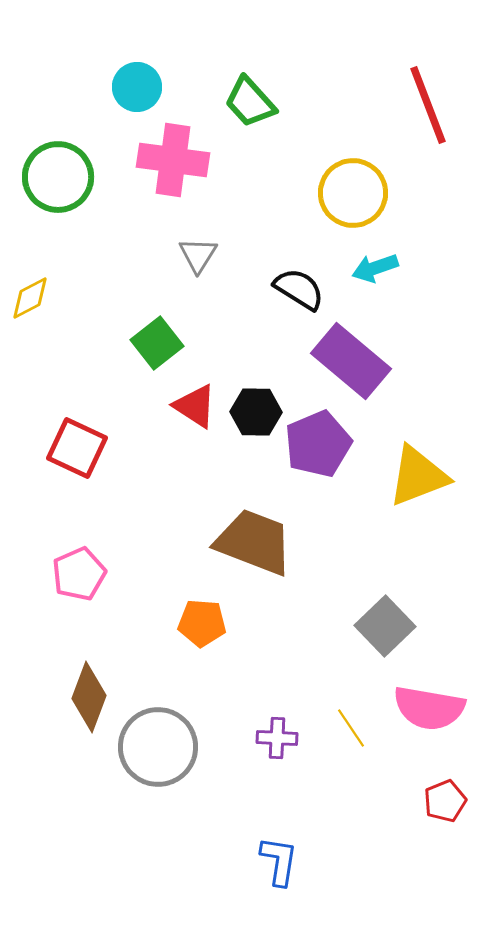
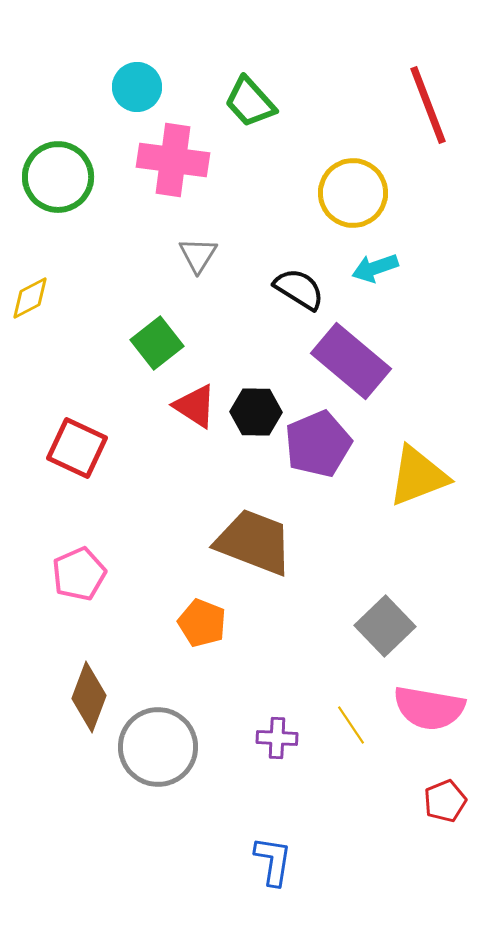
orange pentagon: rotated 18 degrees clockwise
yellow line: moved 3 px up
blue L-shape: moved 6 px left
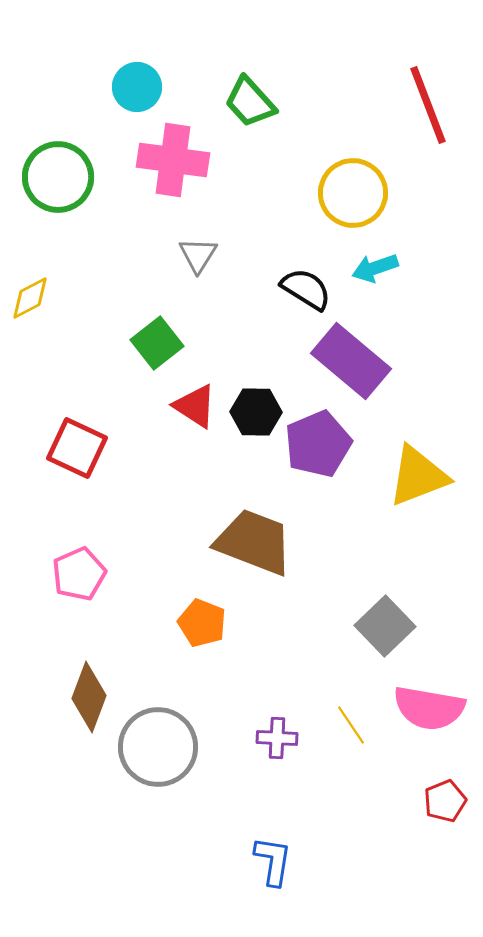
black semicircle: moved 7 px right
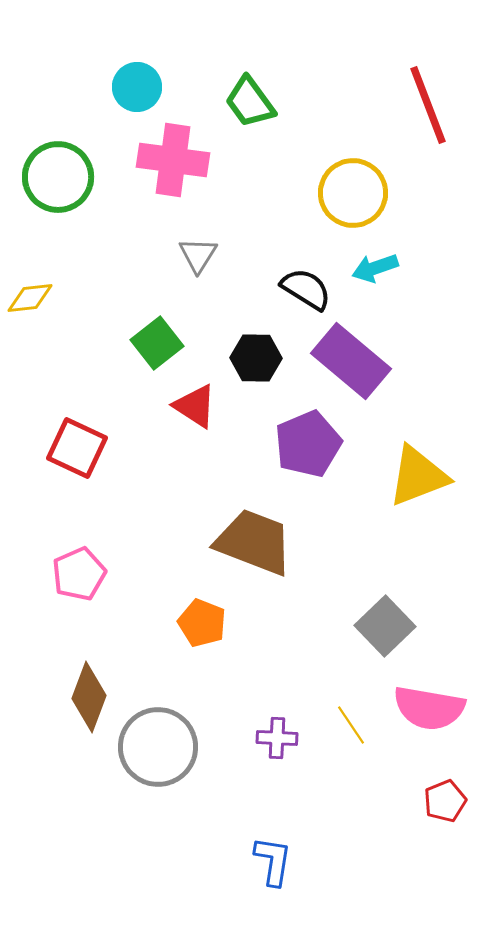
green trapezoid: rotated 6 degrees clockwise
yellow diamond: rotated 21 degrees clockwise
black hexagon: moved 54 px up
purple pentagon: moved 10 px left
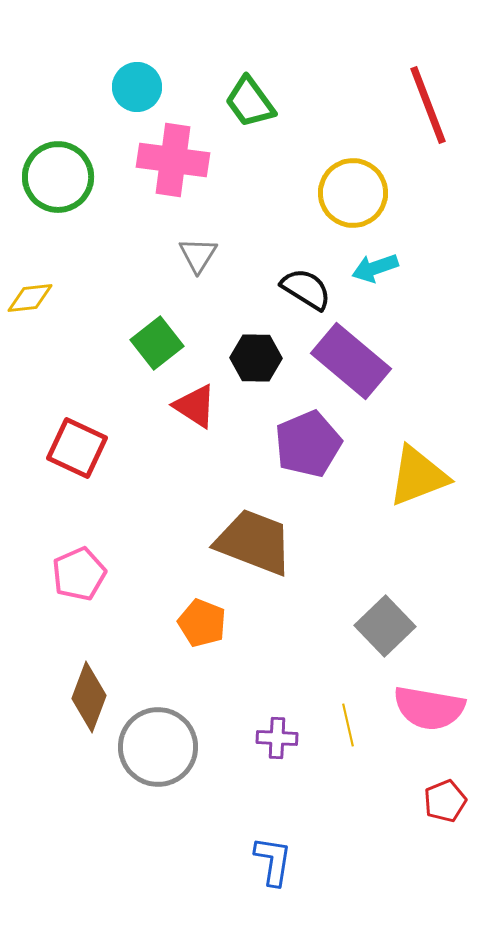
yellow line: moved 3 px left; rotated 21 degrees clockwise
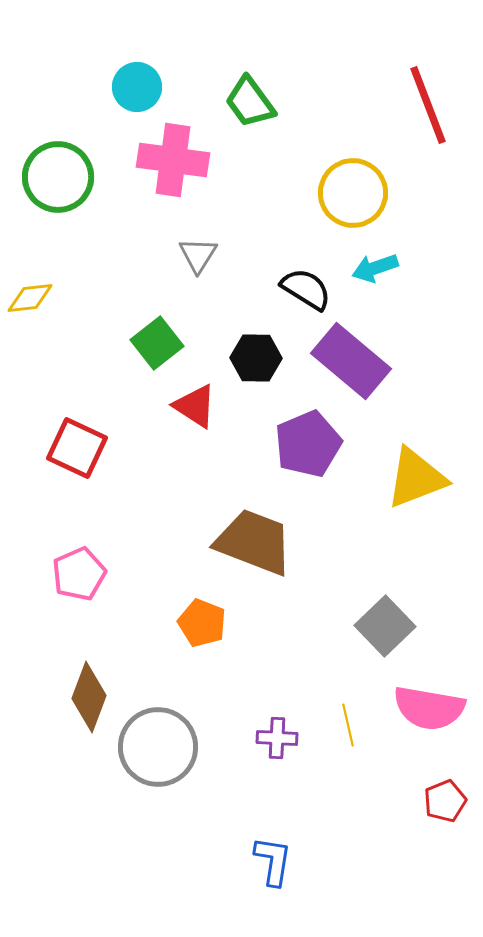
yellow triangle: moved 2 px left, 2 px down
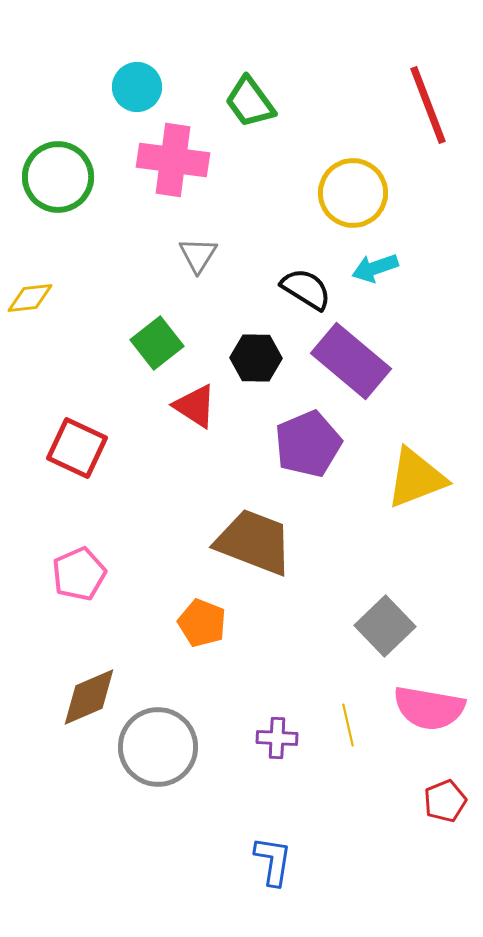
brown diamond: rotated 46 degrees clockwise
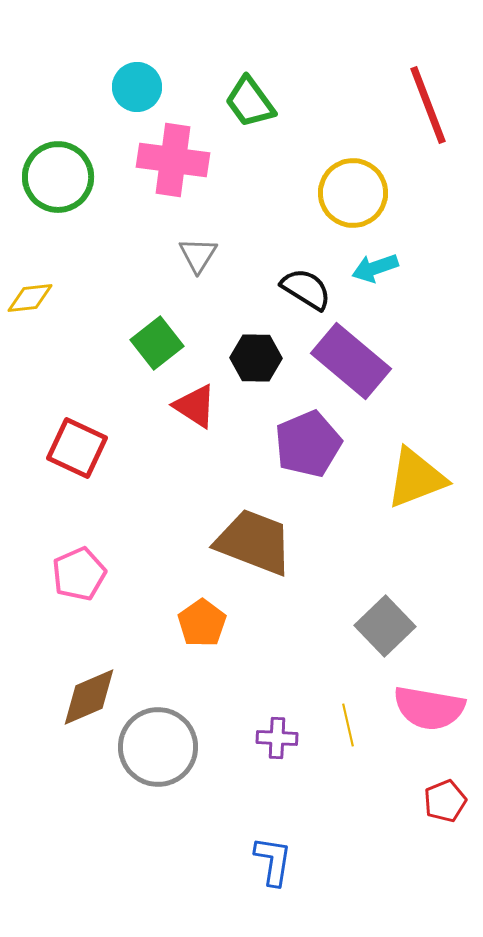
orange pentagon: rotated 15 degrees clockwise
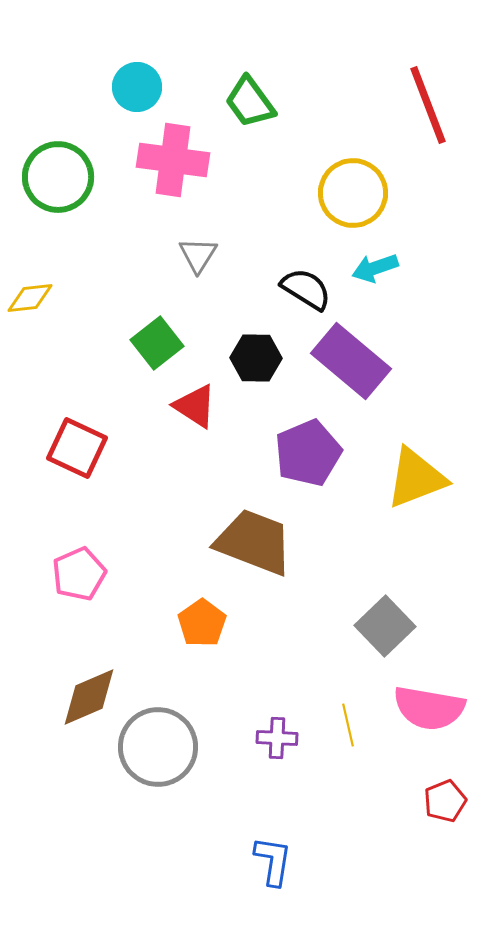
purple pentagon: moved 9 px down
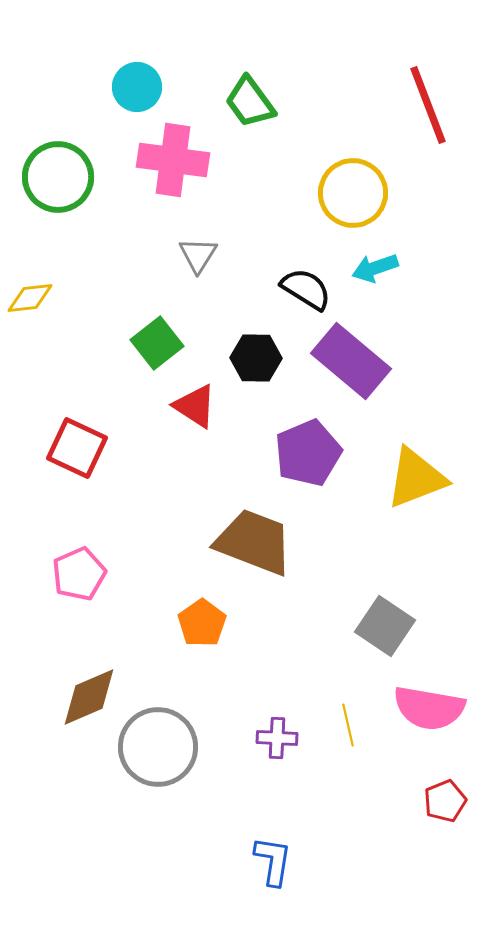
gray square: rotated 12 degrees counterclockwise
